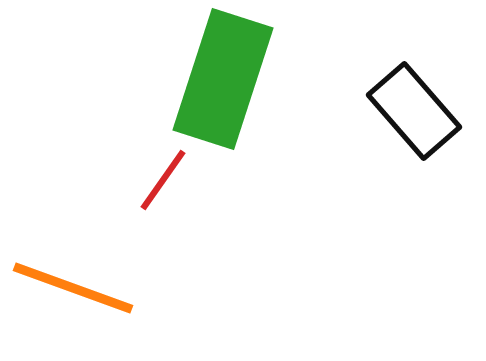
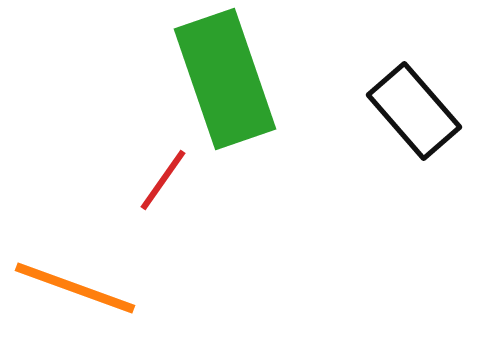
green rectangle: moved 2 px right; rotated 37 degrees counterclockwise
orange line: moved 2 px right
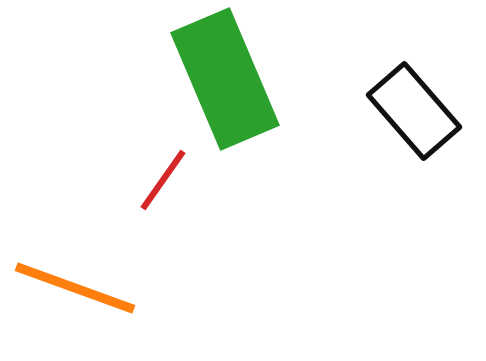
green rectangle: rotated 4 degrees counterclockwise
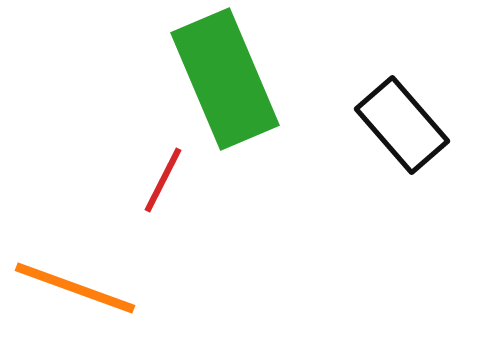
black rectangle: moved 12 px left, 14 px down
red line: rotated 8 degrees counterclockwise
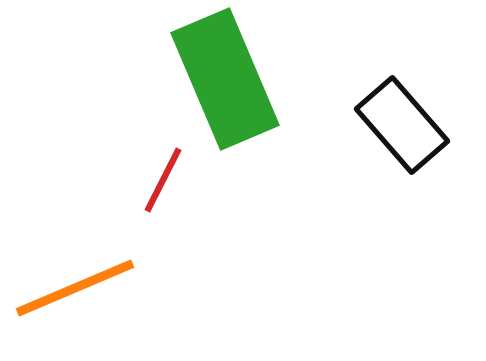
orange line: rotated 43 degrees counterclockwise
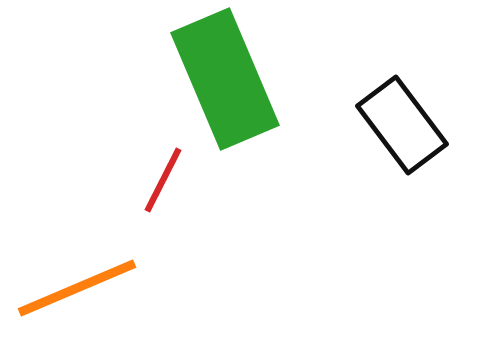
black rectangle: rotated 4 degrees clockwise
orange line: moved 2 px right
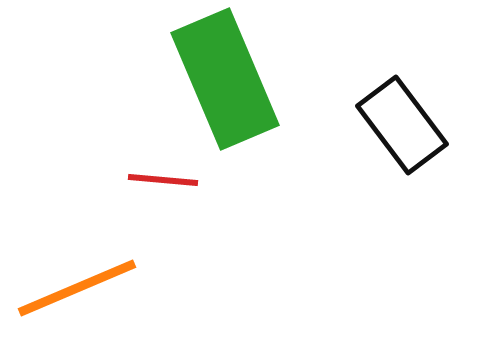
red line: rotated 68 degrees clockwise
